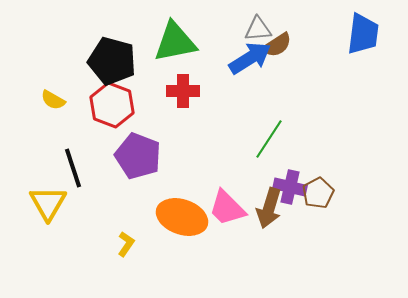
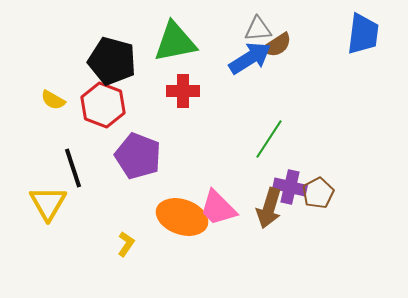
red hexagon: moved 9 px left
pink trapezoid: moved 9 px left
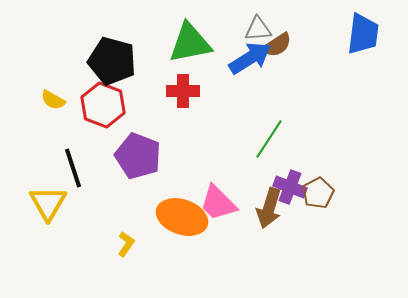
green triangle: moved 15 px right, 1 px down
purple cross: rotated 8 degrees clockwise
pink trapezoid: moved 5 px up
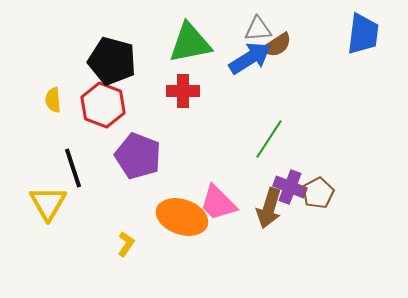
yellow semicircle: rotated 55 degrees clockwise
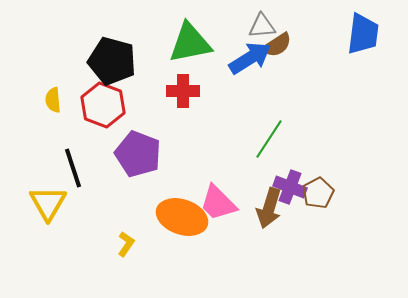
gray triangle: moved 4 px right, 3 px up
purple pentagon: moved 2 px up
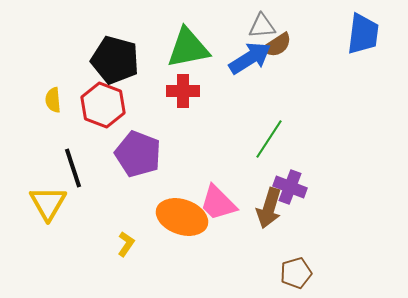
green triangle: moved 2 px left, 5 px down
black pentagon: moved 3 px right, 1 px up
brown pentagon: moved 22 px left, 80 px down; rotated 12 degrees clockwise
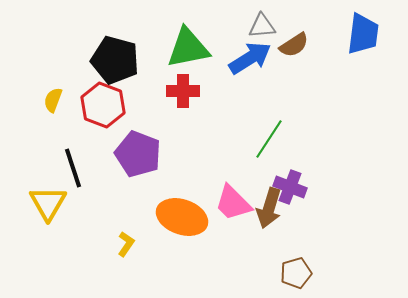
brown semicircle: moved 17 px right
yellow semicircle: rotated 25 degrees clockwise
pink trapezoid: moved 15 px right
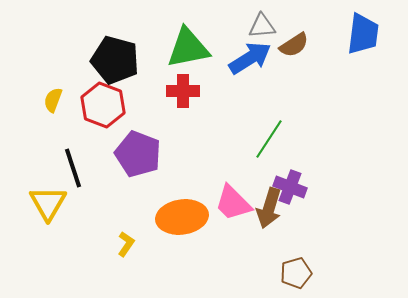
orange ellipse: rotated 27 degrees counterclockwise
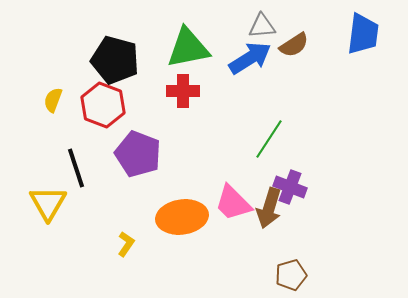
black line: moved 3 px right
brown pentagon: moved 5 px left, 2 px down
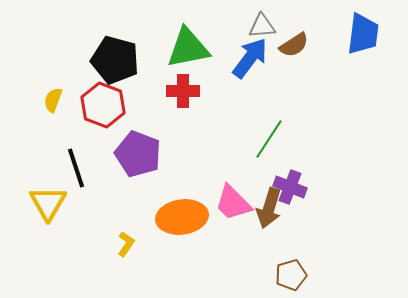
blue arrow: rotated 21 degrees counterclockwise
